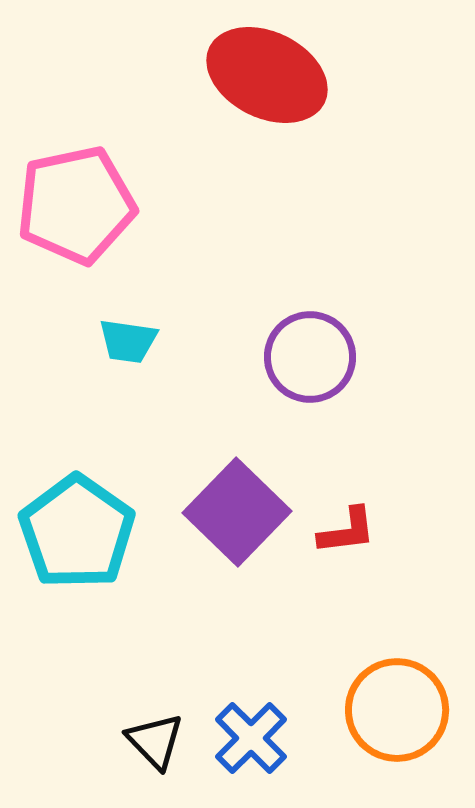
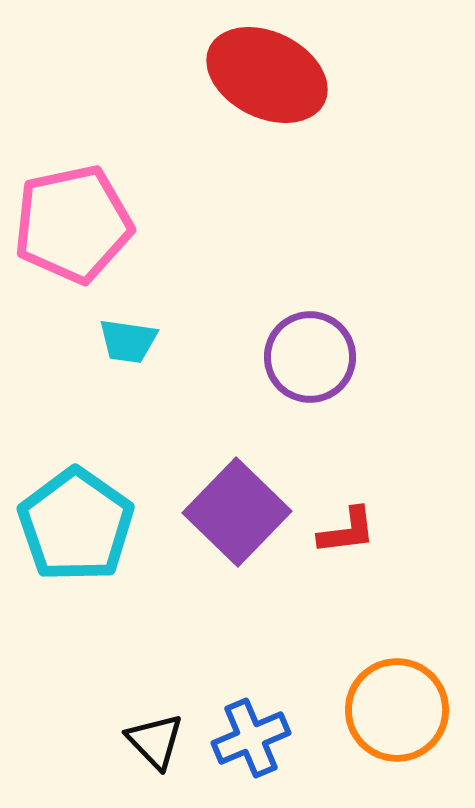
pink pentagon: moved 3 px left, 19 px down
cyan pentagon: moved 1 px left, 7 px up
blue cross: rotated 22 degrees clockwise
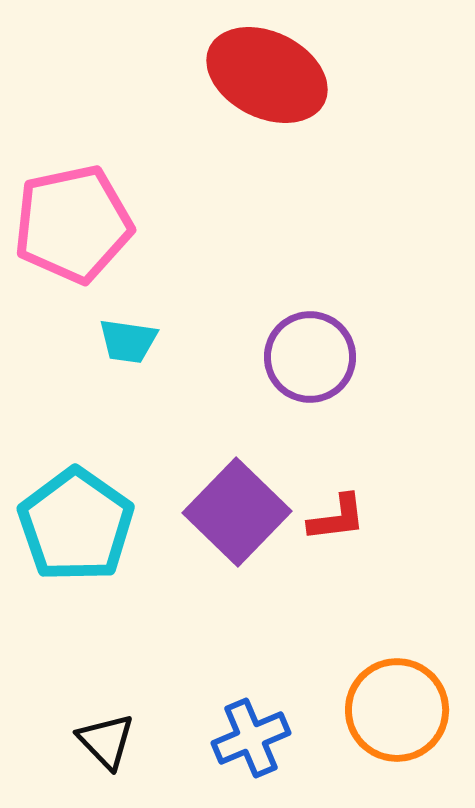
red L-shape: moved 10 px left, 13 px up
black triangle: moved 49 px left
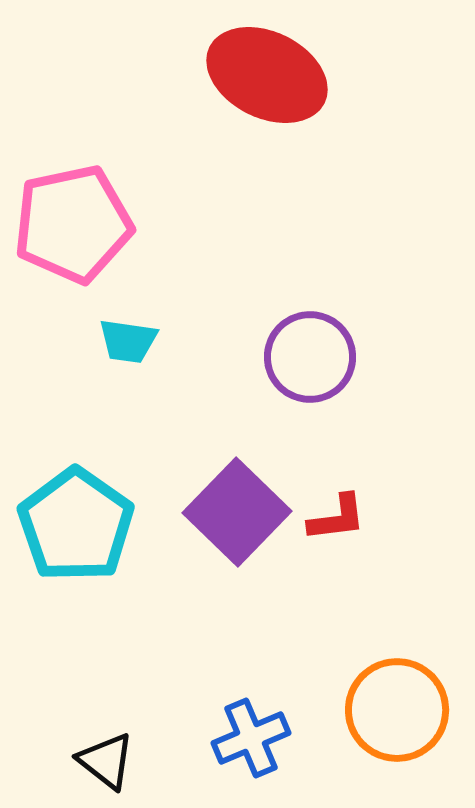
black triangle: moved 20 px down; rotated 8 degrees counterclockwise
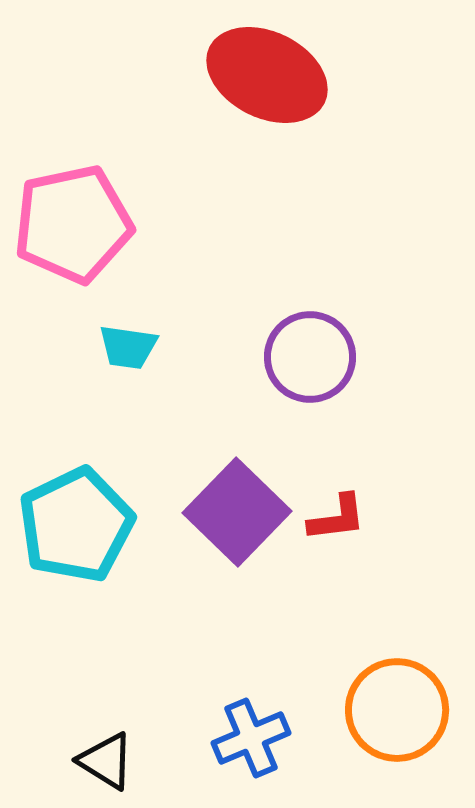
cyan trapezoid: moved 6 px down
cyan pentagon: rotated 11 degrees clockwise
black triangle: rotated 6 degrees counterclockwise
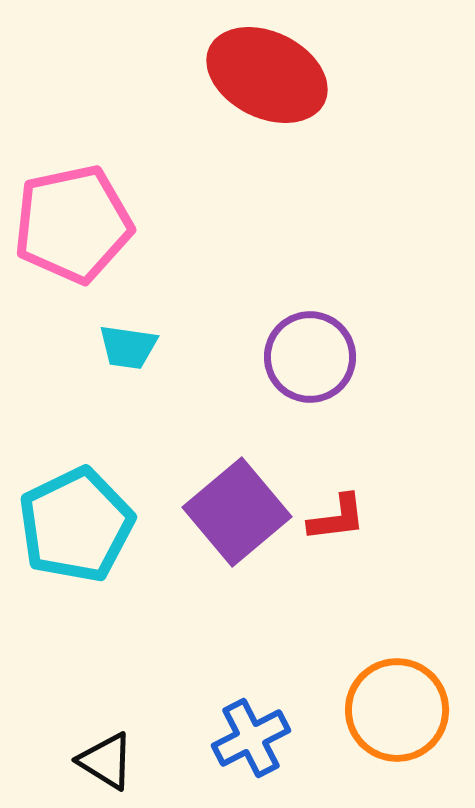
purple square: rotated 6 degrees clockwise
blue cross: rotated 4 degrees counterclockwise
